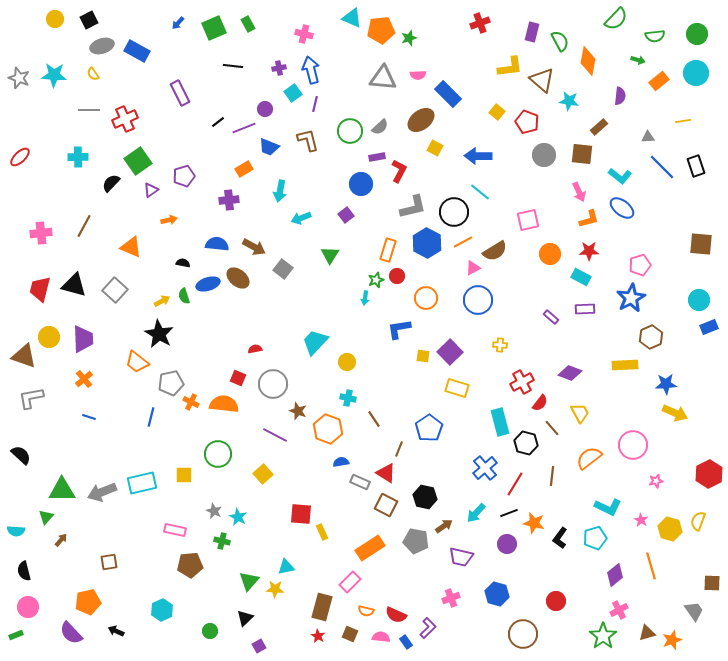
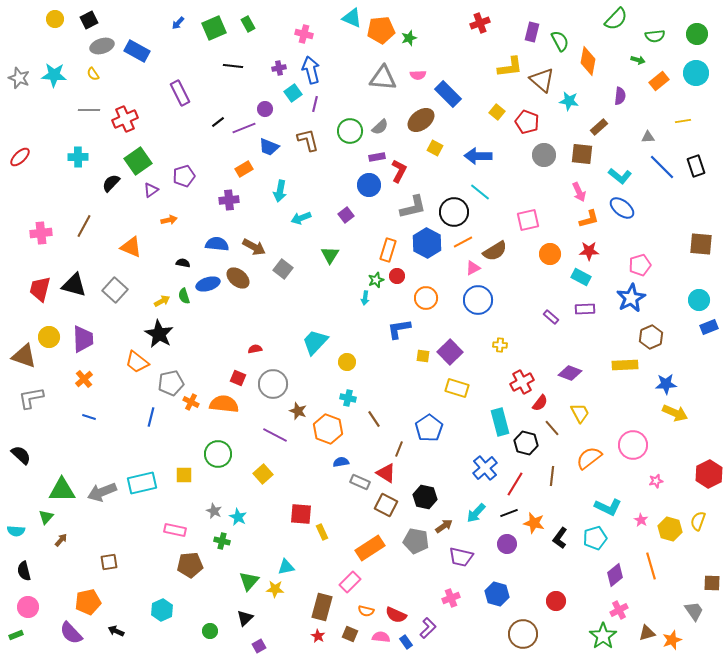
blue circle at (361, 184): moved 8 px right, 1 px down
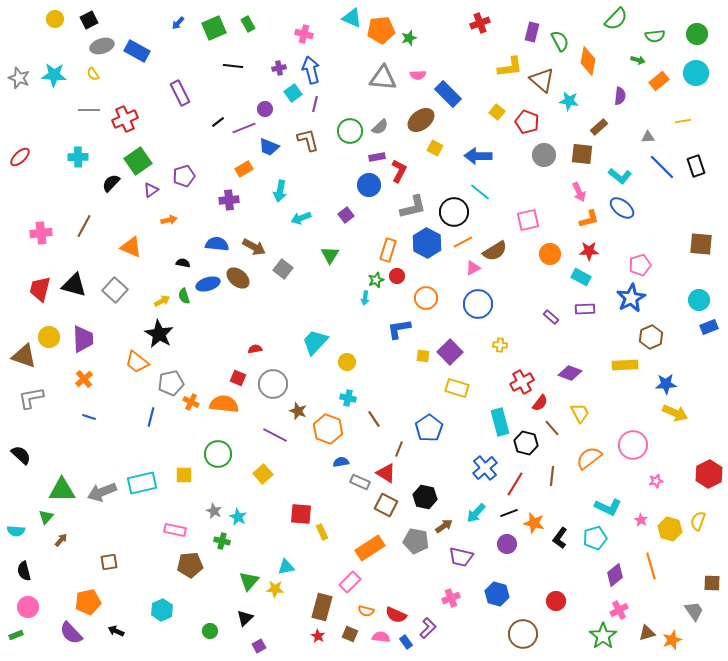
blue circle at (478, 300): moved 4 px down
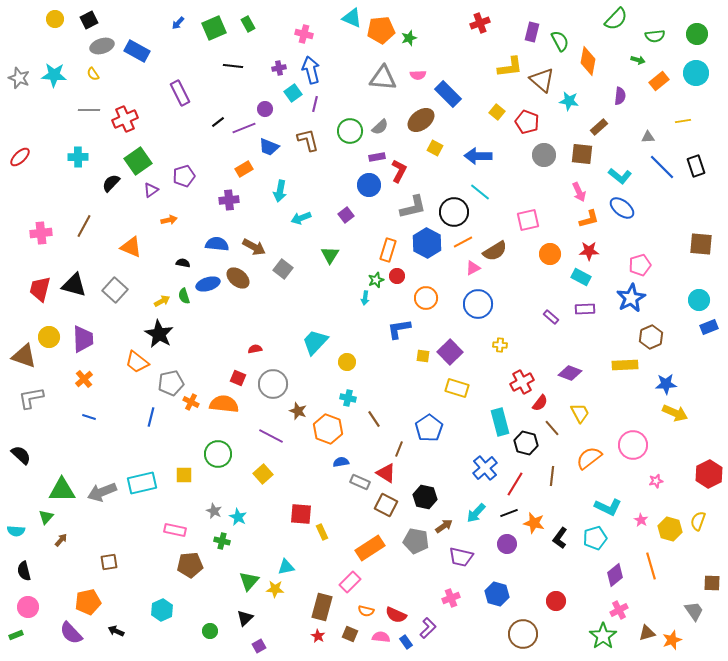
purple line at (275, 435): moved 4 px left, 1 px down
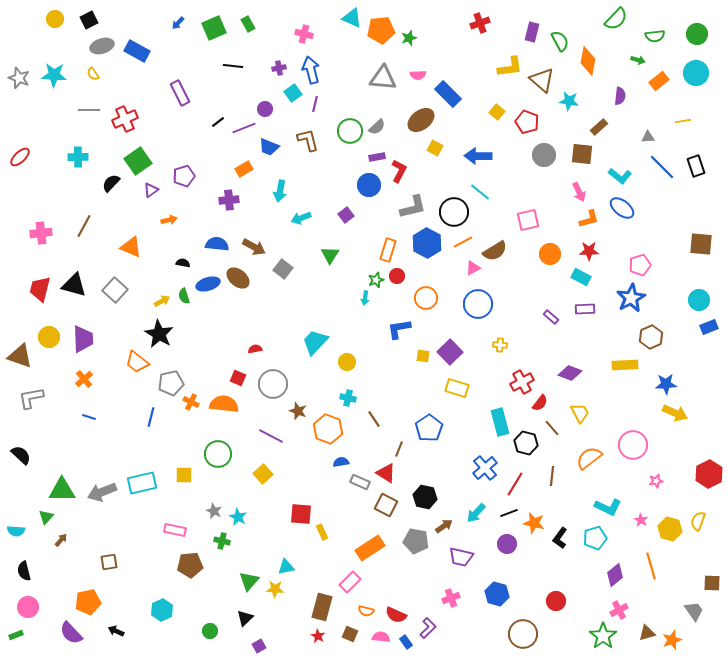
gray semicircle at (380, 127): moved 3 px left
brown triangle at (24, 356): moved 4 px left
